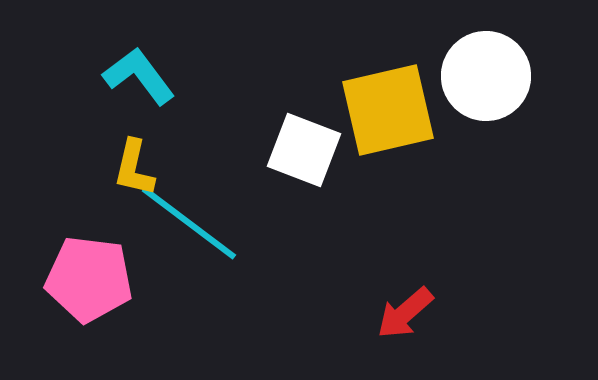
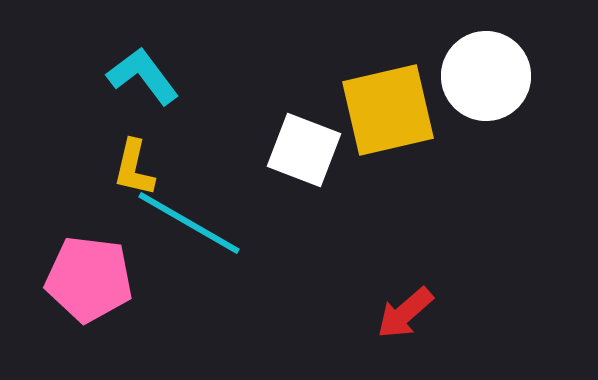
cyan L-shape: moved 4 px right
cyan line: rotated 7 degrees counterclockwise
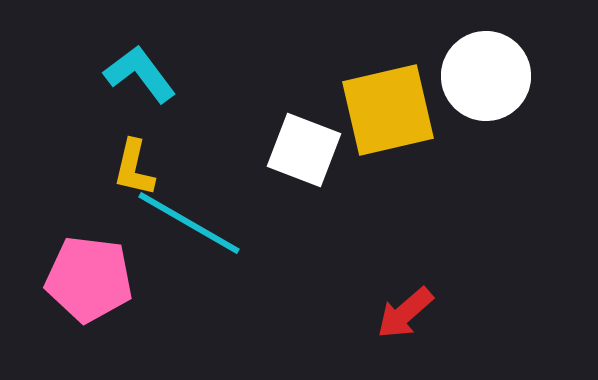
cyan L-shape: moved 3 px left, 2 px up
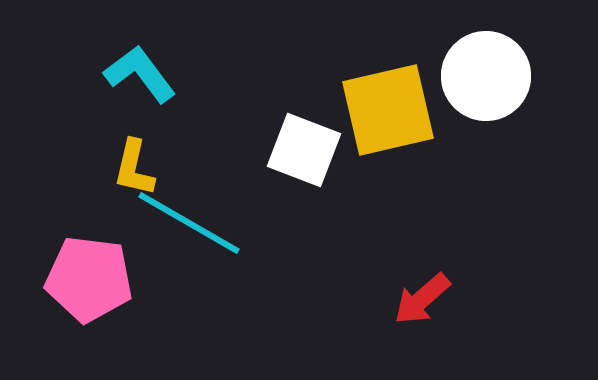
red arrow: moved 17 px right, 14 px up
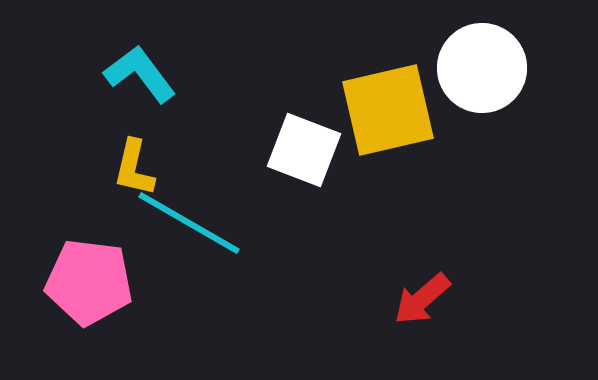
white circle: moved 4 px left, 8 px up
pink pentagon: moved 3 px down
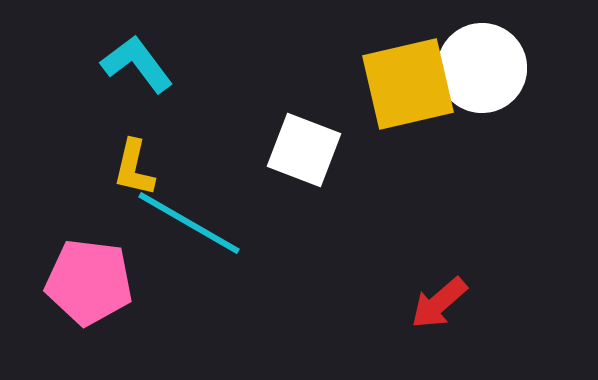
cyan L-shape: moved 3 px left, 10 px up
yellow square: moved 20 px right, 26 px up
red arrow: moved 17 px right, 4 px down
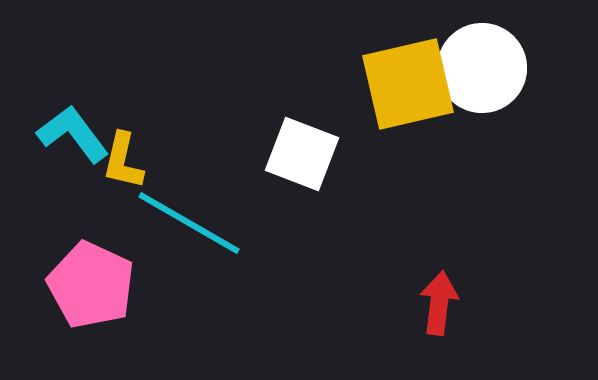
cyan L-shape: moved 64 px left, 70 px down
white square: moved 2 px left, 4 px down
yellow L-shape: moved 11 px left, 7 px up
pink pentagon: moved 2 px right, 3 px down; rotated 18 degrees clockwise
red arrow: rotated 138 degrees clockwise
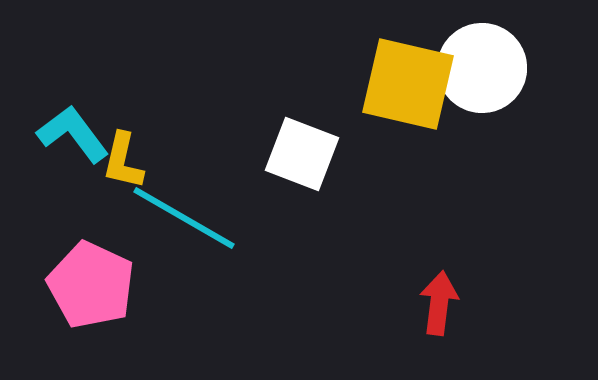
yellow square: rotated 26 degrees clockwise
cyan line: moved 5 px left, 5 px up
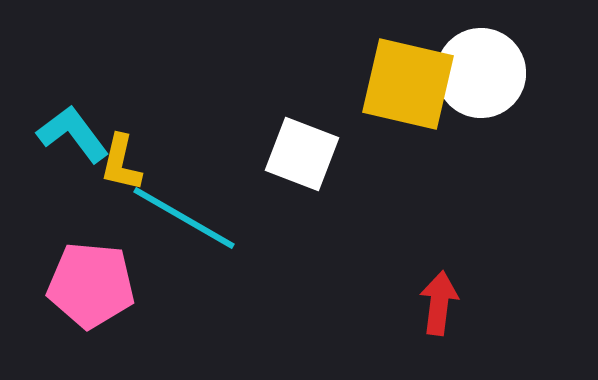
white circle: moved 1 px left, 5 px down
yellow L-shape: moved 2 px left, 2 px down
pink pentagon: rotated 20 degrees counterclockwise
